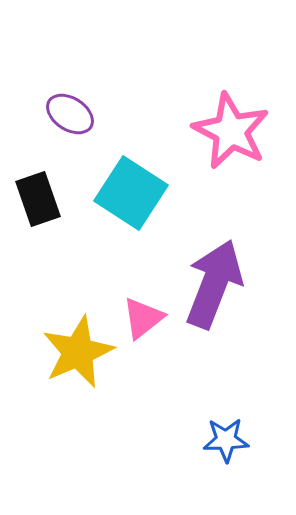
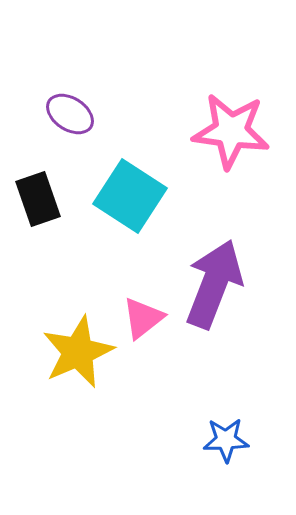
pink star: rotated 20 degrees counterclockwise
cyan square: moved 1 px left, 3 px down
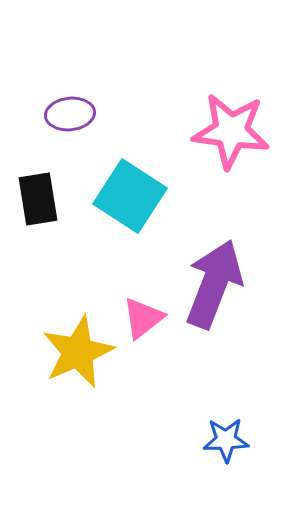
purple ellipse: rotated 39 degrees counterclockwise
black rectangle: rotated 10 degrees clockwise
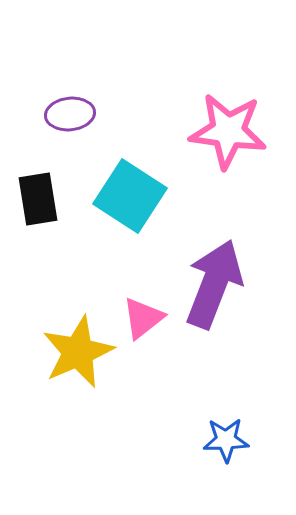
pink star: moved 3 px left
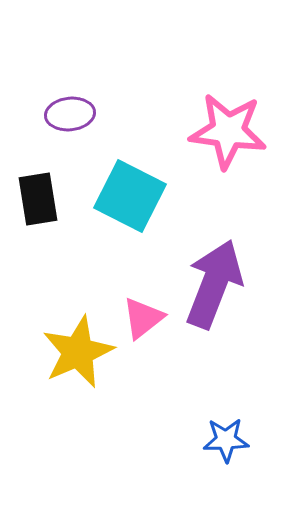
cyan square: rotated 6 degrees counterclockwise
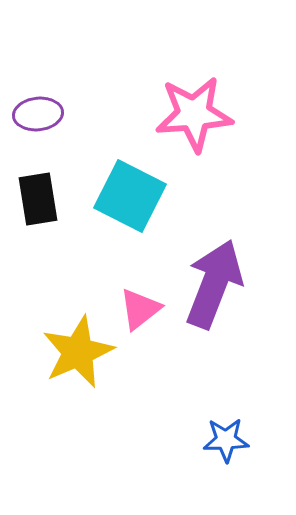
purple ellipse: moved 32 px left
pink star: moved 34 px left, 17 px up; rotated 12 degrees counterclockwise
pink triangle: moved 3 px left, 9 px up
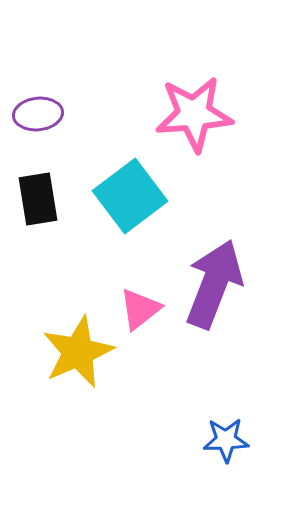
cyan square: rotated 26 degrees clockwise
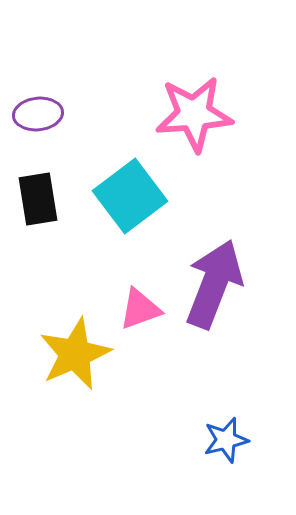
pink triangle: rotated 18 degrees clockwise
yellow star: moved 3 px left, 2 px down
blue star: rotated 12 degrees counterclockwise
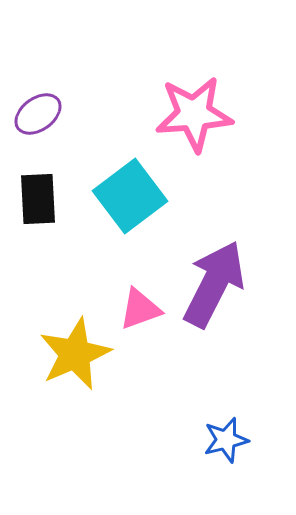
purple ellipse: rotated 30 degrees counterclockwise
black rectangle: rotated 6 degrees clockwise
purple arrow: rotated 6 degrees clockwise
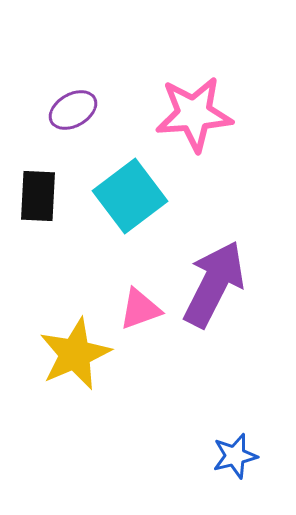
purple ellipse: moved 35 px right, 4 px up; rotated 6 degrees clockwise
black rectangle: moved 3 px up; rotated 6 degrees clockwise
blue star: moved 9 px right, 16 px down
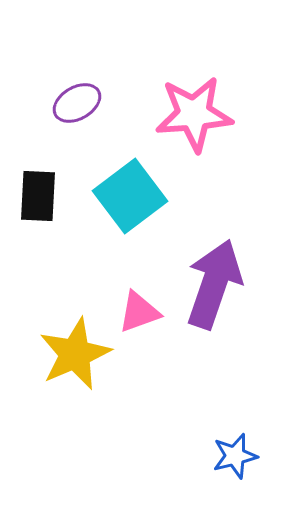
purple ellipse: moved 4 px right, 7 px up
purple arrow: rotated 8 degrees counterclockwise
pink triangle: moved 1 px left, 3 px down
